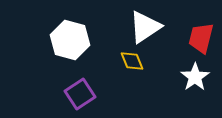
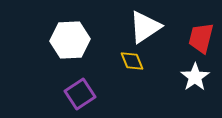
white hexagon: rotated 18 degrees counterclockwise
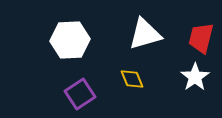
white triangle: moved 7 px down; rotated 18 degrees clockwise
yellow diamond: moved 18 px down
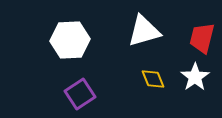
white triangle: moved 1 px left, 3 px up
red trapezoid: moved 1 px right
yellow diamond: moved 21 px right
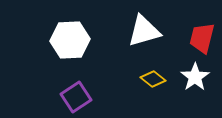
yellow diamond: rotated 30 degrees counterclockwise
purple square: moved 4 px left, 3 px down
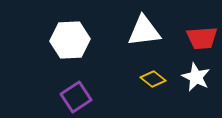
white triangle: rotated 9 degrees clockwise
red trapezoid: rotated 108 degrees counterclockwise
white star: moved 1 px right; rotated 12 degrees counterclockwise
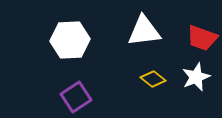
red trapezoid: rotated 24 degrees clockwise
white star: rotated 24 degrees clockwise
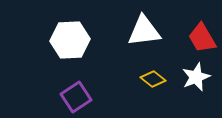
red trapezoid: rotated 40 degrees clockwise
